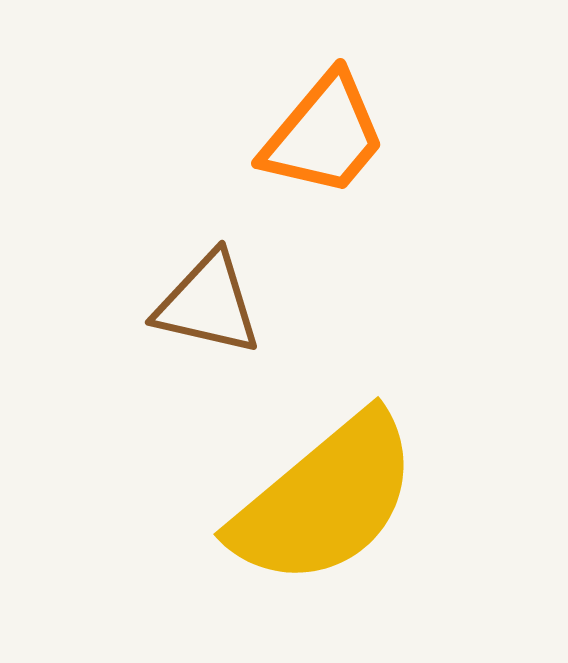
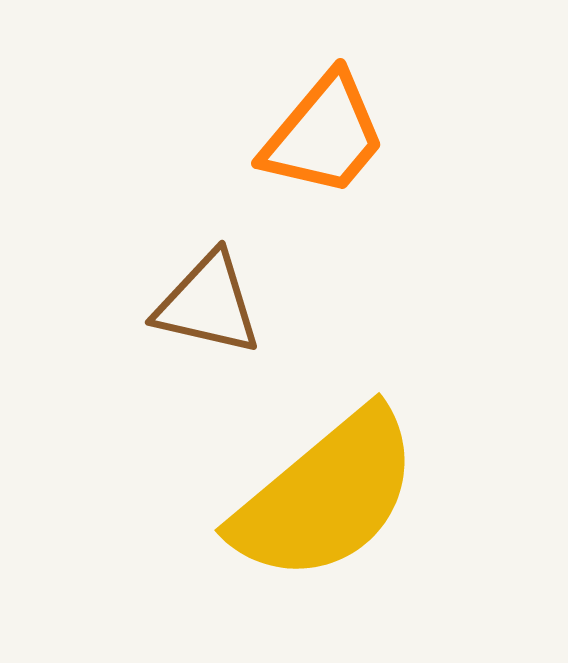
yellow semicircle: moved 1 px right, 4 px up
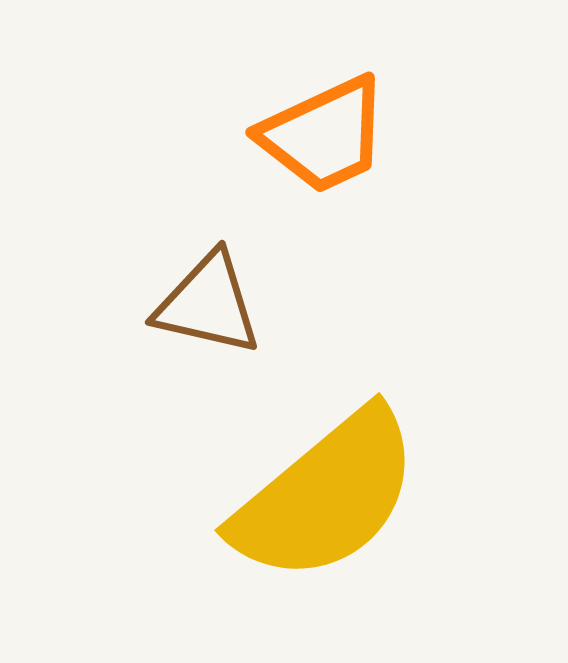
orange trapezoid: rotated 25 degrees clockwise
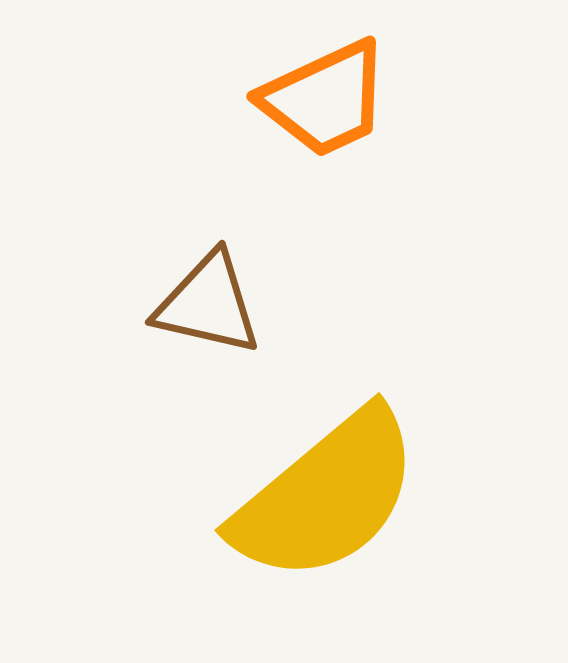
orange trapezoid: moved 1 px right, 36 px up
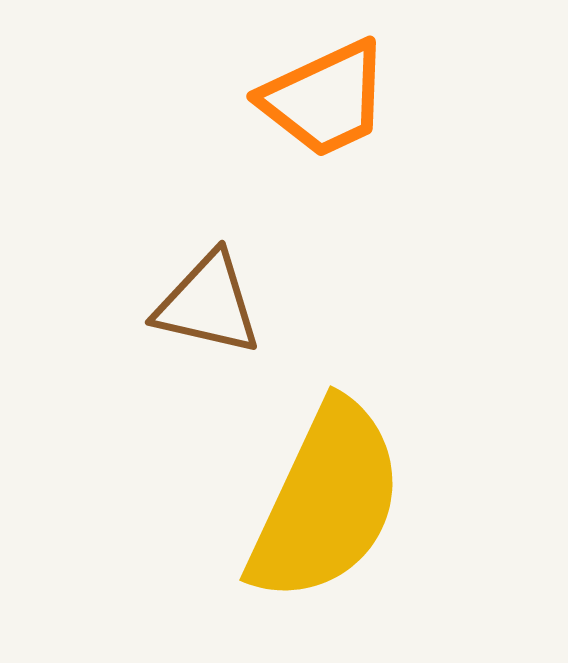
yellow semicircle: moved 6 px down; rotated 25 degrees counterclockwise
